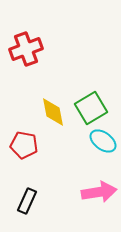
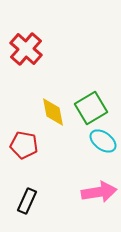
red cross: rotated 28 degrees counterclockwise
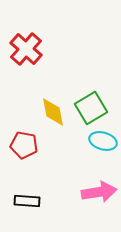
cyan ellipse: rotated 20 degrees counterclockwise
black rectangle: rotated 70 degrees clockwise
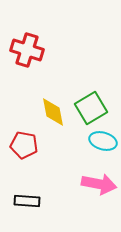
red cross: moved 1 px right, 1 px down; rotated 24 degrees counterclockwise
pink arrow: moved 8 px up; rotated 20 degrees clockwise
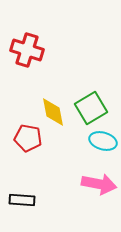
red pentagon: moved 4 px right, 7 px up
black rectangle: moved 5 px left, 1 px up
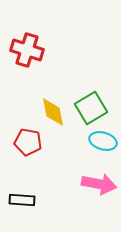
red pentagon: moved 4 px down
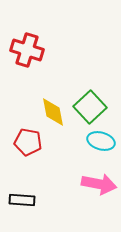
green square: moved 1 px left, 1 px up; rotated 12 degrees counterclockwise
cyan ellipse: moved 2 px left
